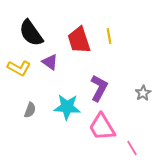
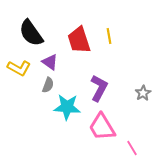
gray semicircle: moved 18 px right, 25 px up
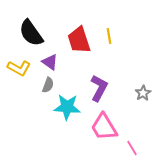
pink trapezoid: moved 2 px right
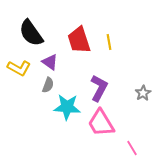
yellow line: moved 6 px down
pink trapezoid: moved 3 px left, 4 px up
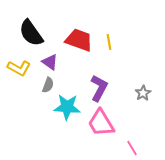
red trapezoid: rotated 128 degrees clockwise
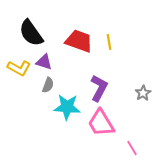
red trapezoid: moved 1 px down
purple triangle: moved 6 px left; rotated 18 degrees counterclockwise
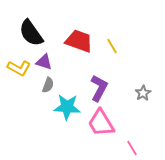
yellow line: moved 3 px right, 4 px down; rotated 21 degrees counterclockwise
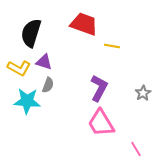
black semicircle: rotated 52 degrees clockwise
red trapezoid: moved 5 px right, 17 px up
yellow line: rotated 49 degrees counterclockwise
cyan star: moved 40 px left, 6 px up
pink line: moved 4 px right, 1 px down
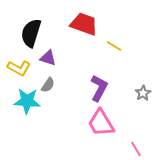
yellow line: moved 2 px right; rotated 21 degrees clockwise
purple triangle: moved 4 px right, 4 px up
gray semicircle: rotated 14 degrees clockwise
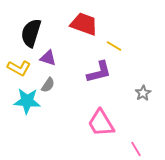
purple L-shape: moved 16 px up; rotated 48 degrees clockwise
